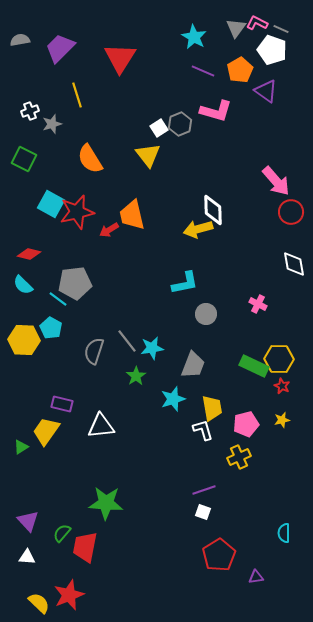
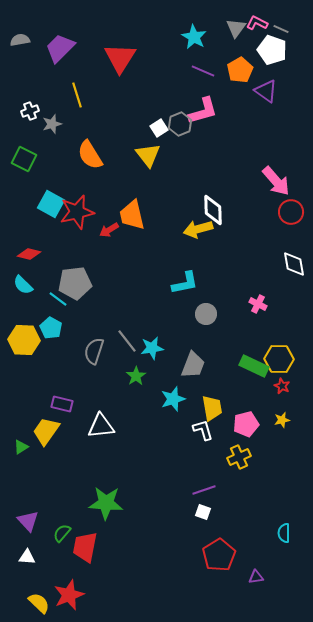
pink L-shape at (216, 111): moved 13 px left; rotated 32 degrees counterclockwise
orange semicircle at (90, 159): moved 4 px up
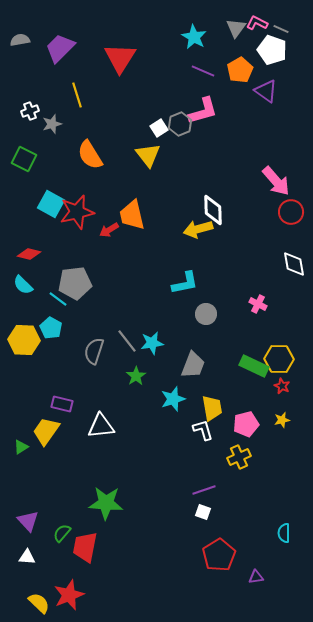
cyan star at (152, 348): moved 5 px up
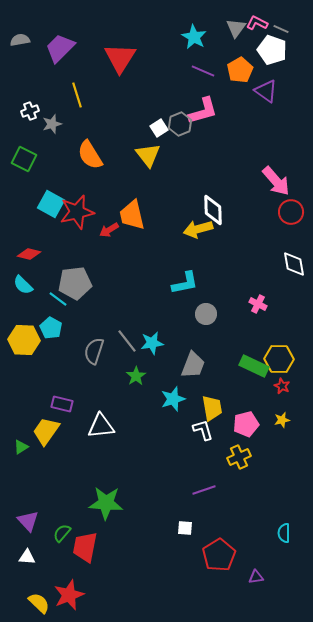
white square at (203, 512): moved 18 px left, 16 px down; rotated 14 degrees counterclockwise
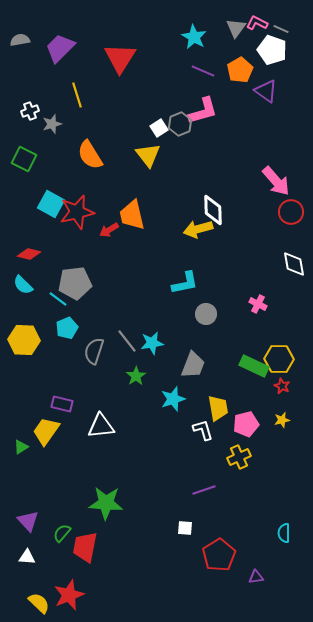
cyan pentagon at (51, 328): moved 16 px right; rotated 20 degrees clockwise
yellow trapezoid at (212, 408): moved 6 px right
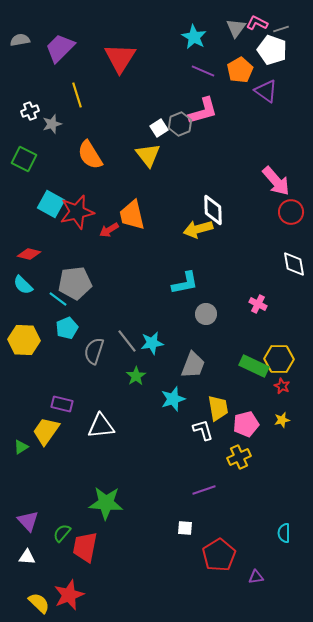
gray line at (281, 29): rotated 42 degrees counterclockwise
